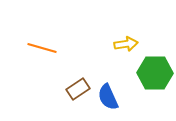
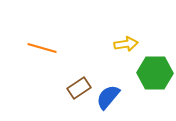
brown rectangle: moved 1 px right, 1 px up
blue semicircle: rotated 64 degrees clockwise
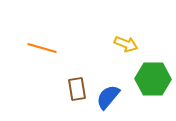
yellow arrow: rotated 30 degrees clockwise
green hexagon: moved 2 px left, 6 px down
brown rectangle: moved 2 px left, 1 px down; rotated 65 degrees counterclockwise
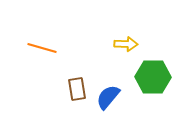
yellow arrow: rotated 20 degrees counterclockwise
green hexagon: moved 2 px up
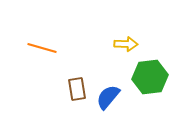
green hexagon: moved 3 px left; rotated 8 degrees counterclockwise
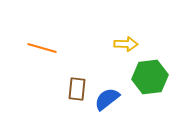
brown rectangle: rotated 15 degrees clockwise
blue semicircle: moved 1 px left, 2 px down; rotated 12 degrees clockwise
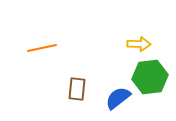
yellow arrow: moved 13 px right
orange line: rotated 28 degrees counterclockwise
blue semicircle: moved 11 px right, 1 px up
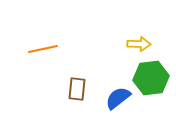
orange line: moved 1 px right, 1 px down
green hexagon: moved 1 px right, 1 px down
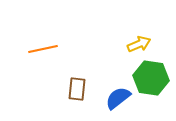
yellow arrow: rotated 25 degrees counterclockwise
green hexagon: rotated 16 degrees clockwise
